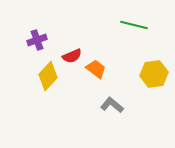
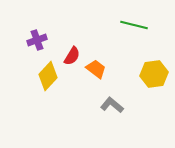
red semicircle: rotated 36 degrees counterclockwise
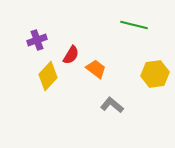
red semicircle: moved 1 px left, 1 px up
yellow hexagon: moved 1 px right
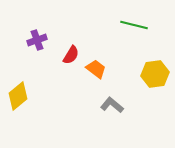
yellow diamond: moved 30 px left, 20 px down; rotated 8 degrees clockwise
